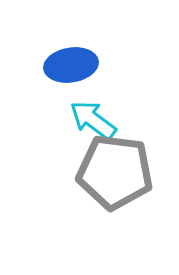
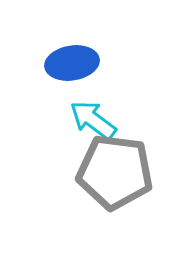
blue ellipse: moved 1 px right, 2 px up
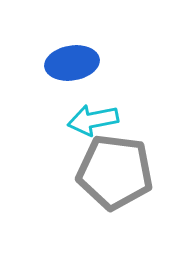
cyan arrow: rotated 48 degrees counterclockwise
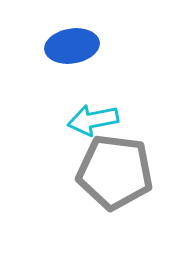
blue ellipse: moved 17 px up
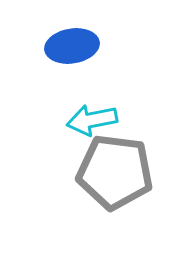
cyan arrow: moved 1 px left
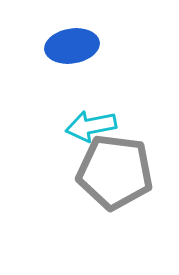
cyan arrow: moved 1 px left, 6 px down
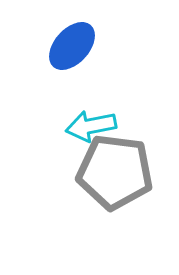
blue ellipse: rotated 39 degrees counterclockwise
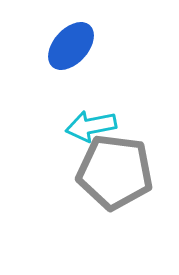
blue ellipse: moved 1 px left
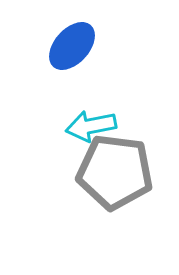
blue ellipse: moved 1 px right
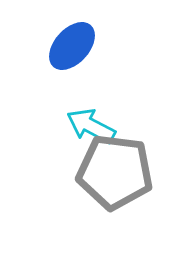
cyan arrow: rotated 39 degrees clockwise
